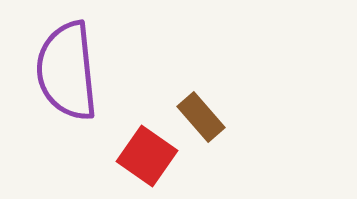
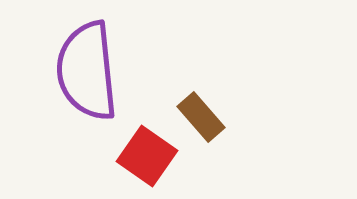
purple semicircle: moved 20 px right
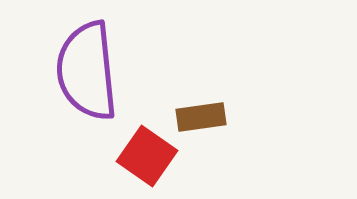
brown rectangle: rotated 57 degrees counterclockwise
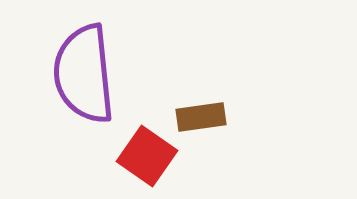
purple semicircle: moved 3 px left, 3 px down
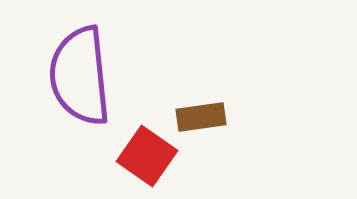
purple semicircle: moved 4 px left, 2 px down
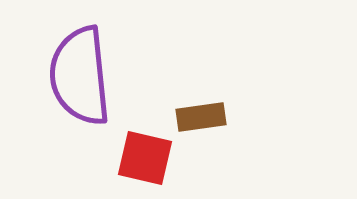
red square: moved 2 px left, 2 px down; rotated 22 degrees counterclockwise
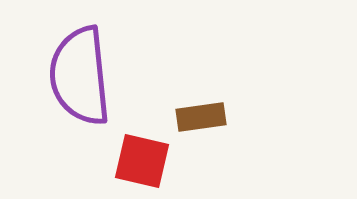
red square: moved 3 px left, 3 px down
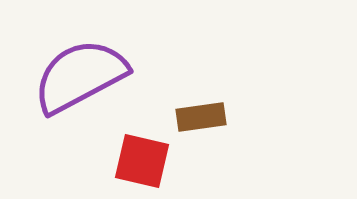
purple semicircle: rotated 68 degrees clockwise
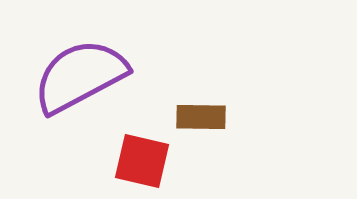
brown rectangle: rotated 9 degrees clockwise
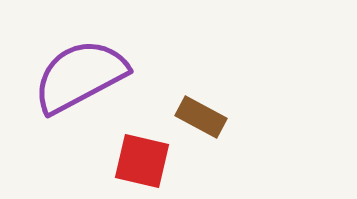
brown rectangle: rotated 27 degrees clockwise
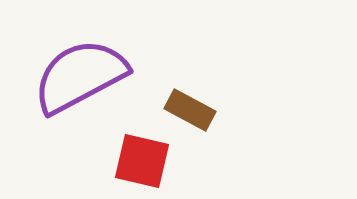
brown rectangle: moved 11 px left, 7 px up
